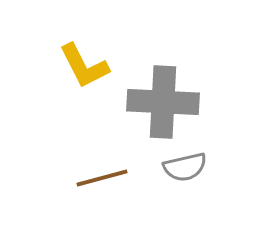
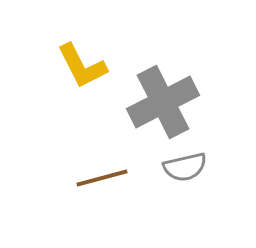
yellow L-shape: moved 2 px left
gray cross: rotated 30 degrees counterclockwise
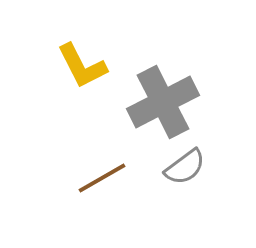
gray semicircle: rotated 24 degrees counterclockwise
brown line: rotated 15 degrees counterclockwise
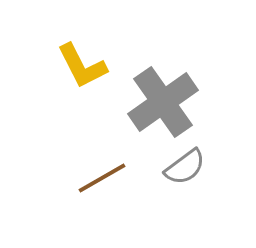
gray cross: rotated 8 degrees counterclockwise
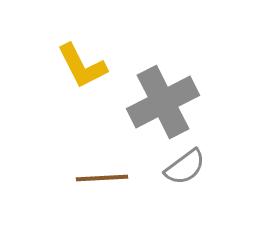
gray cross: rotated 8 degrees clockwise
brown line: rotated 27 degrees clockwise
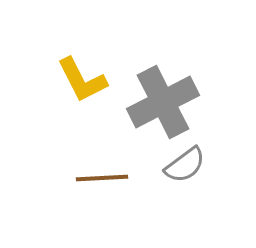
yellow L-shape: moved 14 px down
gray semicircle: moved 2 px up
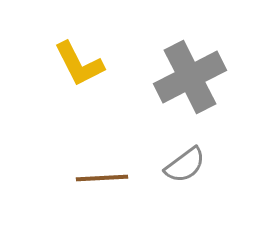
yellow L-shape: moved 3 px left, 16 px up
gray cross: moved 27 px right, 25 px up
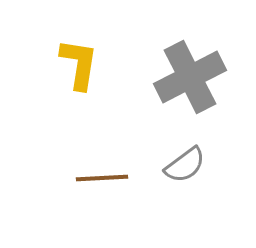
yellow L-shape: rotated 144 degrees counterclockwise
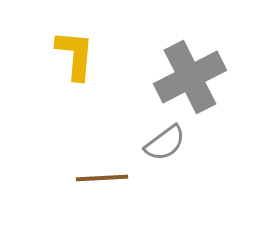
yellow L-shape: moved 4 px left, 9 px up; rotated 4 degrees counterclockwise
gray semicircle: moved 20 px left, 22 px up
